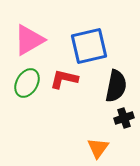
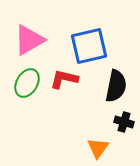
black cross: moved 4 px down; rotated 36 degrees clockwise
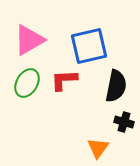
red L-shape: moved 1 px down; rotated 16 degrees counterclockwise
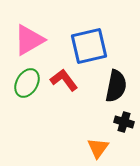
red L-shape: rotated 56 degrees clockwise
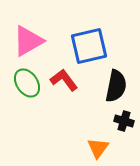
pink triangle: moved 1 px left, 1 px down
green ellipse: rotated 64 degrees counterclockwise
black cross: moved 1 px up
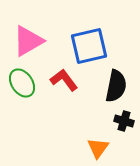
green ellipse: moved 5 px left
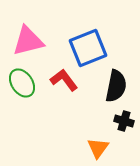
pink triangle: rotated 16 degrees clockwise
blue square: moved 1 px left, 2 px down; rotated 9 degrees counterclockwise
